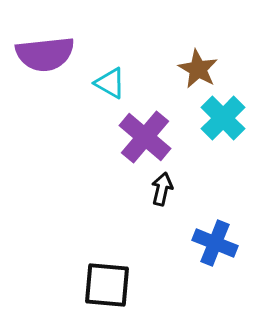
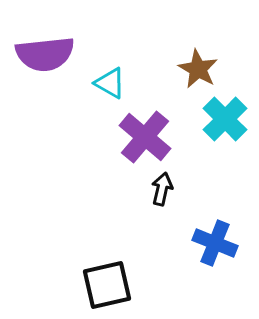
cyan cross: moved 2 px right, 1 px down
black square: rotated 18 degrees counterclockwise
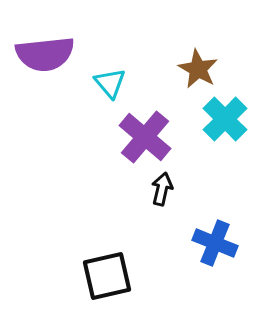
cyan triangle: rotated 20 degrees clockwise
black square: moved 9 px up
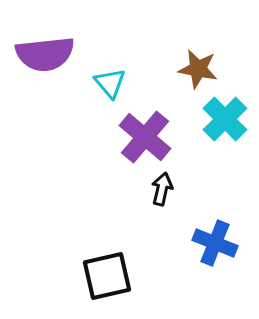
brown star: rotated 18 degrees counterclockwise
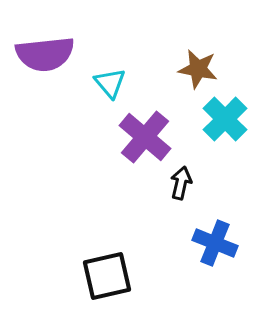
black arrow: moved 19 px right, 6 px up
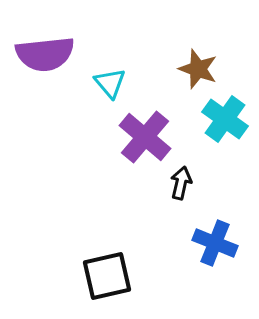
brown star: rotated 9 degrees clockwise
cyan cross: rotated 9 degrees counterclockwise
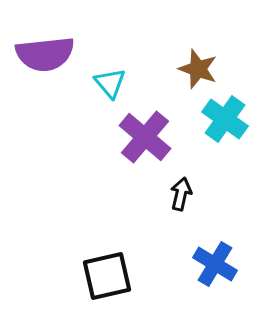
black arrow: moved 11 px down
blue cross: moved 21 px down; rotated 9 degrees clockwise
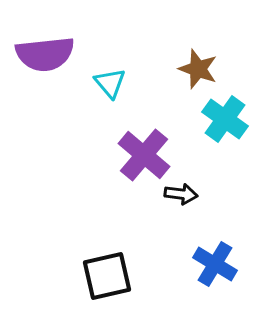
purple cross: moved 1 px left, 18 px down
black arrow: rotated 84 degrees clockwise
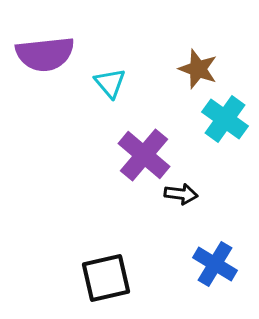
black square: moved 1 px left, 2 px down
